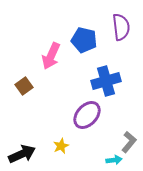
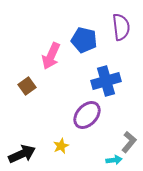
brown square: moved 3 px right
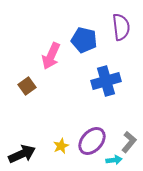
purple ellipse: moved 5 px right, 26 px down
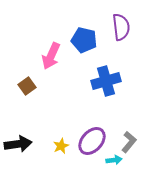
black arrow: moved 4 px left, 10 px up; rotated 16 degrees clockwise
